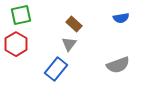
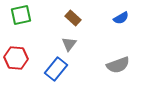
blue semicircle: rotated 21 degrees counterclockwise
brown rectangle: moved 1 px left, 6 px up
red hexagon: moved 14 px down; rotated 25 degrees counterclockwise
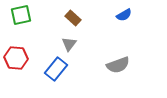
blue semicircle: moved 3 px right, 3 px up
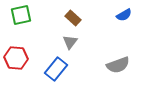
gray triangle: moved 1 px right, 2 px up
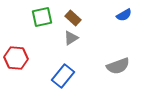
green square: moved 21 px right, 2 px down
gray triangle: moved 1 px right, 4 px up; rotated 21 degrees clockwise
gray semicircle: moved 1 px down
blue rectangle: moved 7 px right, 7 px down
